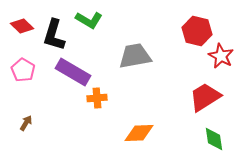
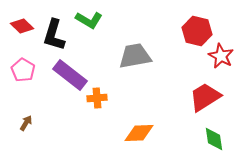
purple rectangle: moved 3 px left, 3 px down; rotated 8 degrees clockwise
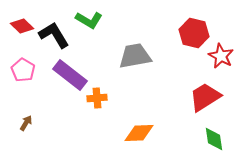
red hexagon: moved 3 px left, 2 px down
black L-shape: rotated 132 degrees clockwise
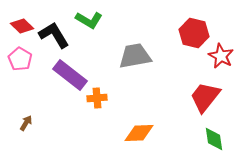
pink pentagon: moved 3 px left, 11 px up
red trapezoid: rotated 20 degrees counterclockwise
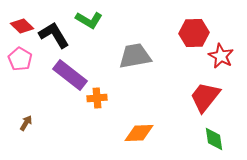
red hexagon: rotated 16 degrees counterclockwise
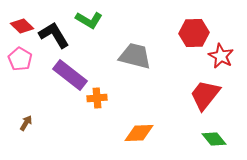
gray trapezoid: rotated 24 degrees clockwise
red trapezoid: moved 2 px up
green diamond: rotated 30 degrees counterclockwise
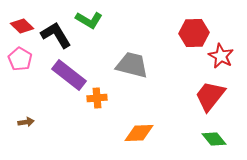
black L-shape: moved 2 px right
gray trapezoid: moved 3 px left, 9 px down
purple rectangle: moved 1 px left
red trapezoid: moved 5 px right, 1 px down
brown arrow: moved 1 px up; rotated 49 degrees clockwise
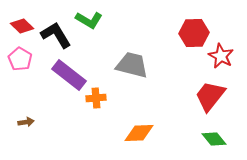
orange cross: moved 1 px left
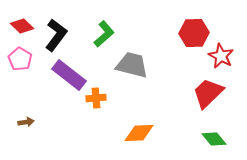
green L-shape: moved 15 px right, 14 px down; rotated 72 degrees counterclockwise
black L-shape: rotated 68 degrees clockwise
red trapezoid: moved 2 px left, 3 px up; rotated 8 degrees clockwise
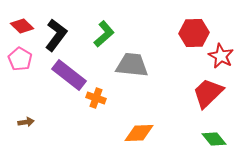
gray trapezoid: rotated 8 degrees counterclockwise
orange cross: rotated 24 degrees clockwise
